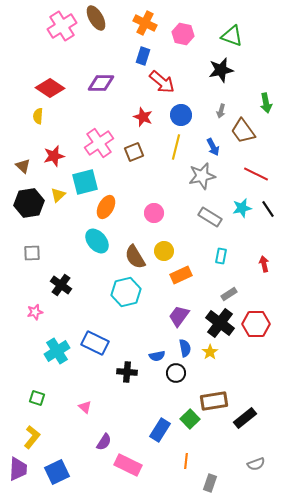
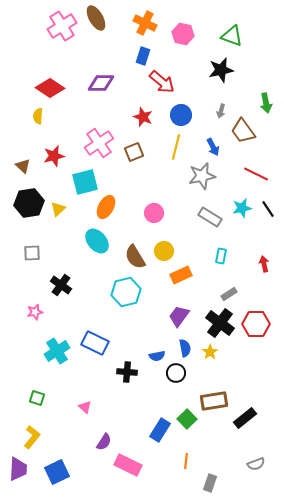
yellow triangle at (58, 195): moved 14 px down
green square at (190, 419): moved 3 px left
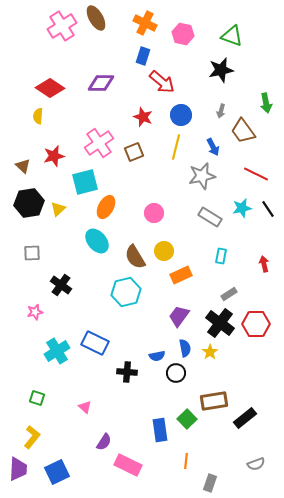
blue rectangle at (160, 430): rotated 40 degrees counterclockwise
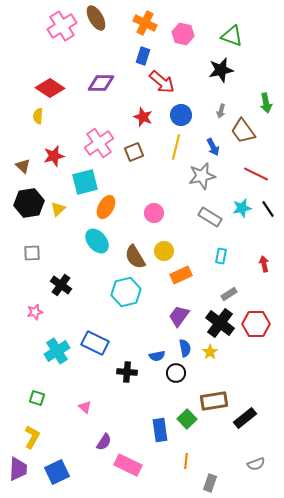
yellow L-shape at (32, 437): rotated 10 degrees counterclockwise
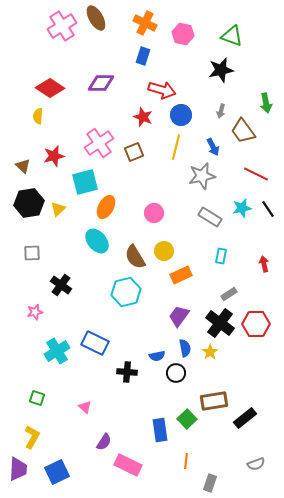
red arrow at (162, 82): moved 8 px down; rotated 24 degrees counterclockwise
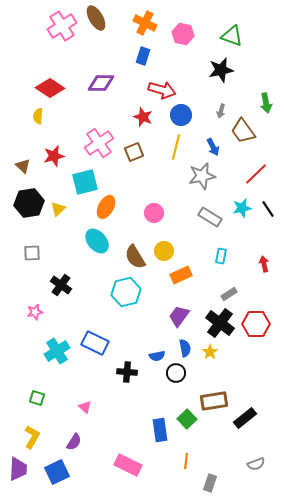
red line at (256, 174): rotated 70 degrees counterclockwise
purple semicircle at (104, 442): moved 30 px left
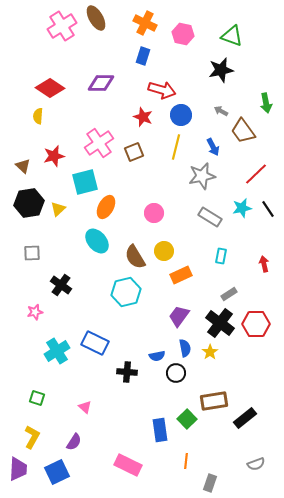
gray arrow at (221, 111): rotated 104 degrees clockwise
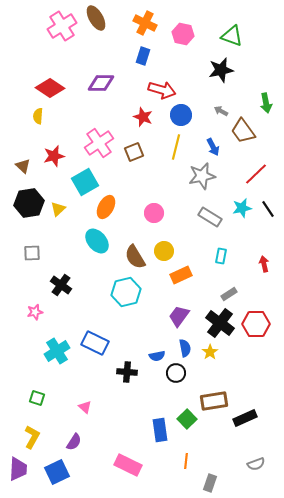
cyan square at (85, 182): rotated 16 degrees counterclockwise
black rectangle at (245, 418): rotated 15 degrees clockwise
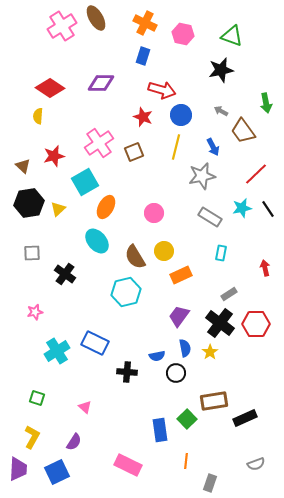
cyan rectangle at (221, 256): moved 3 px up
red arrow at (264, 264): moved 1 px right, 4 px down
black cross at (61, 285): moved 4 px right, 11 px up
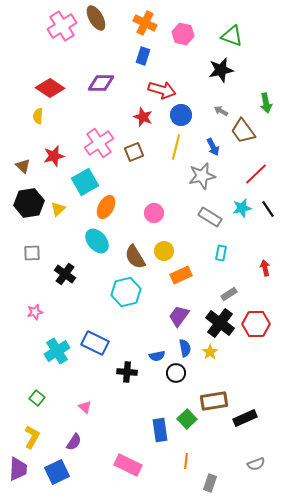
green square at (37, 398): rotated 21 degrees clockwise
